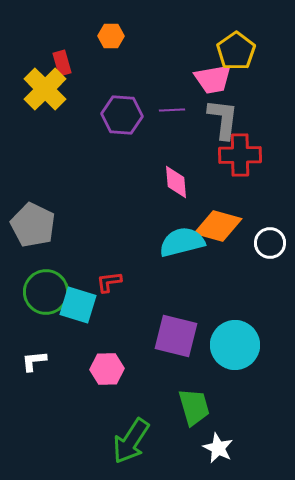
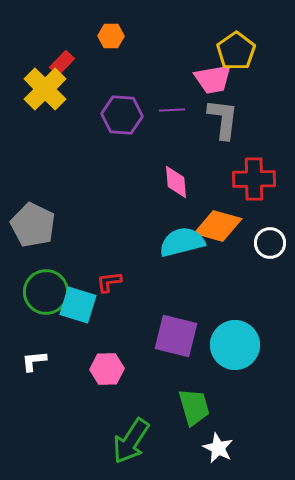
red rectangle: rotated 60 degrees clockwise
red cross: moved 14 px right, 24 px down
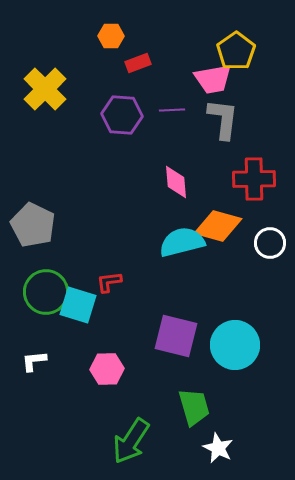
red rectangle: moved 76 px right; rotated 25 degrees clockwise
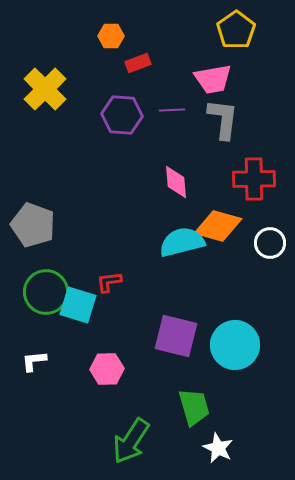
yellow pentagon: moved 21 px up
gray pentagon: rotated 6 degrees counterclockwise
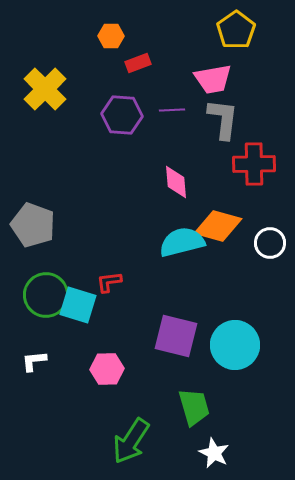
red cross: moved 15 px up
green circle: moved 3 px down
white star: moved 4 px left, 5 px down
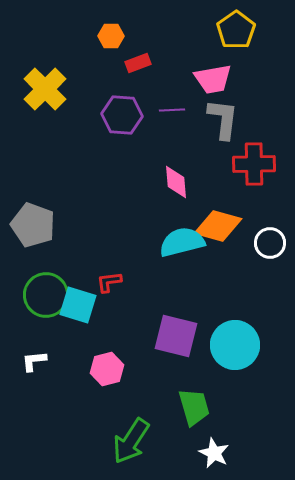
pink hexagon: rotated 12 degrees counterclockwise
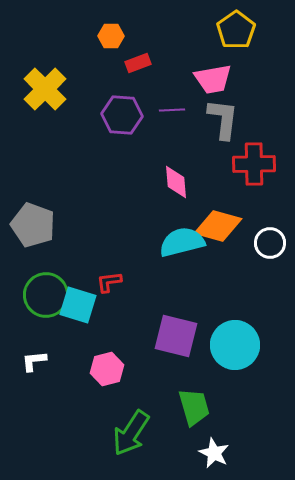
green arrow: moved 8 px up
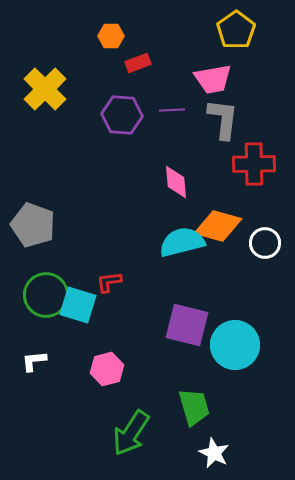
white circle: moved 5 px left
purple square: moved 11 px right, 11 px up
